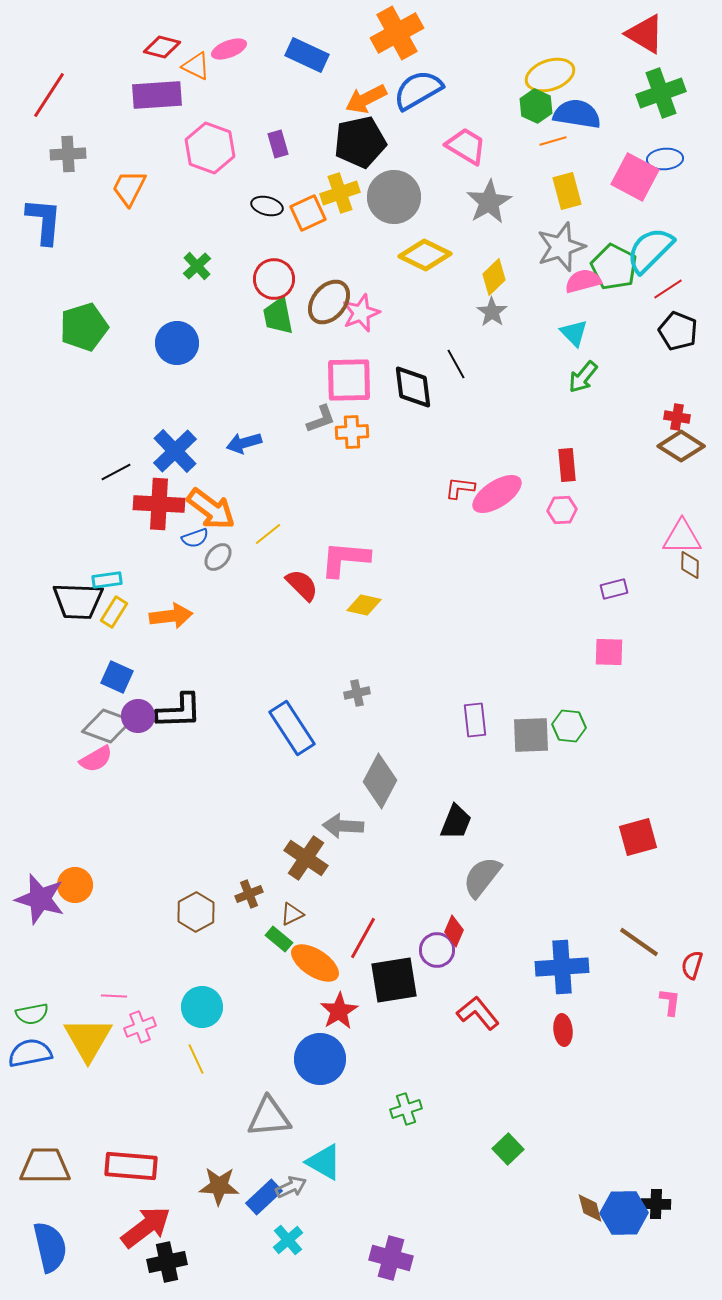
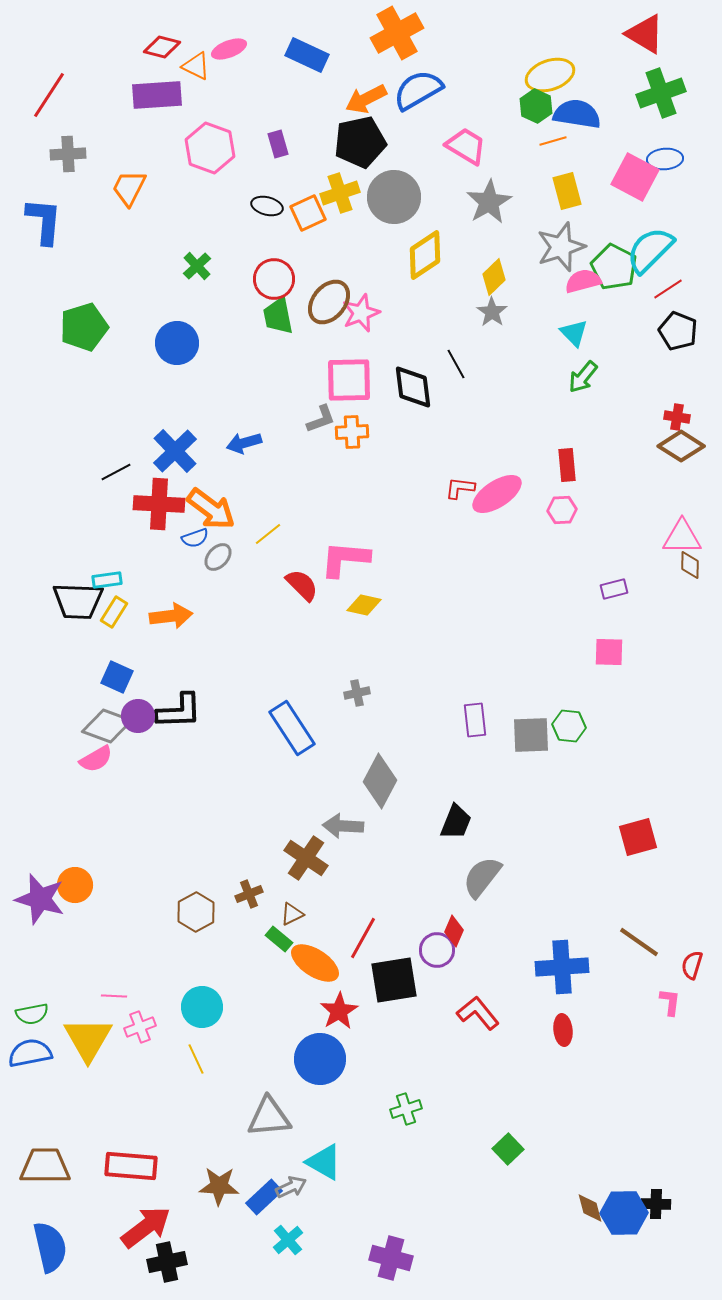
yellow diamond at (425, 255): rotated 60 degrees counterclockwise
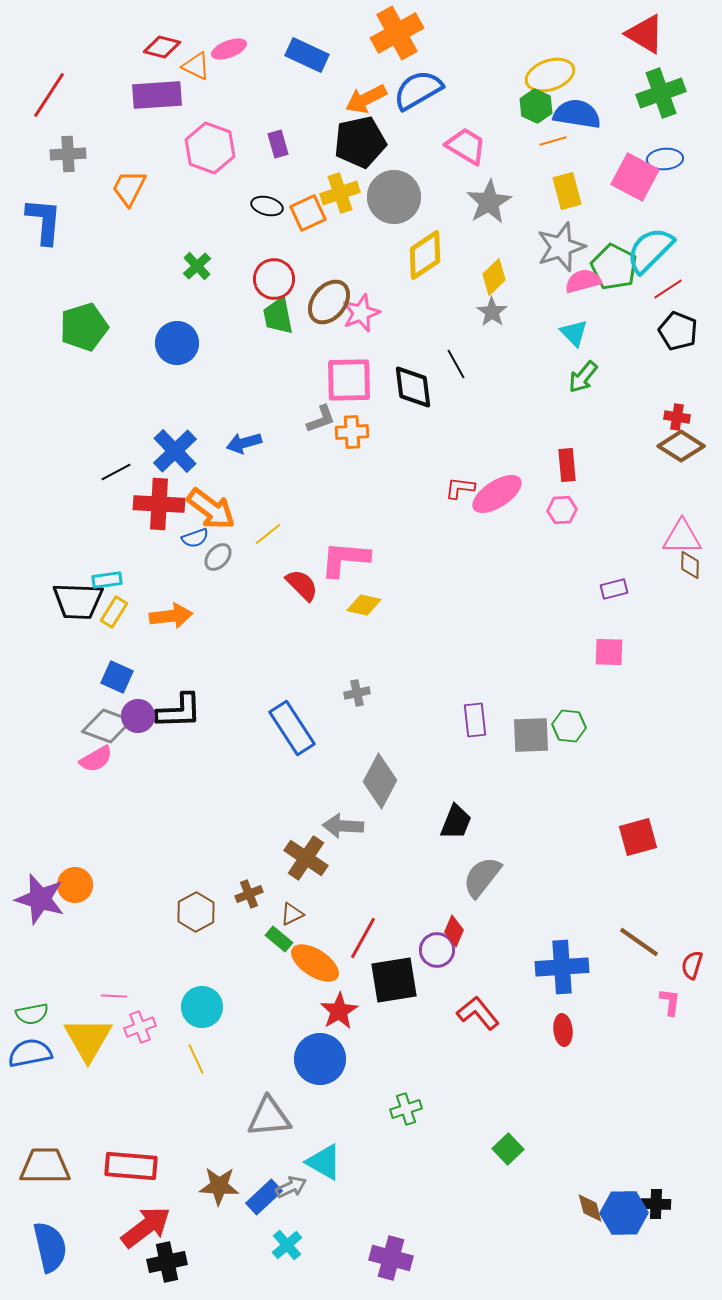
cyan cross at (288, 1240): moved 1 px left, 5 px down
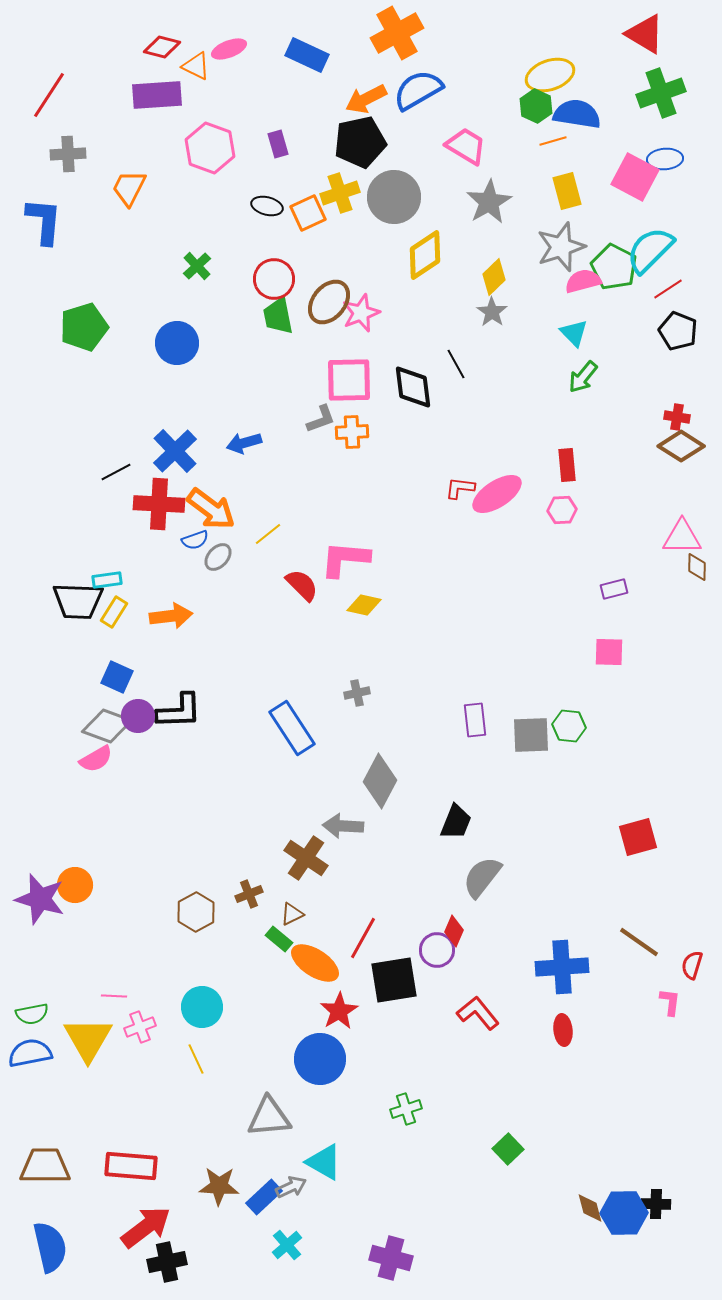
blue semicircle at (195, 538): moved 2 px down
brown diamond at (690, 565): moved 7 px right, 2 px down
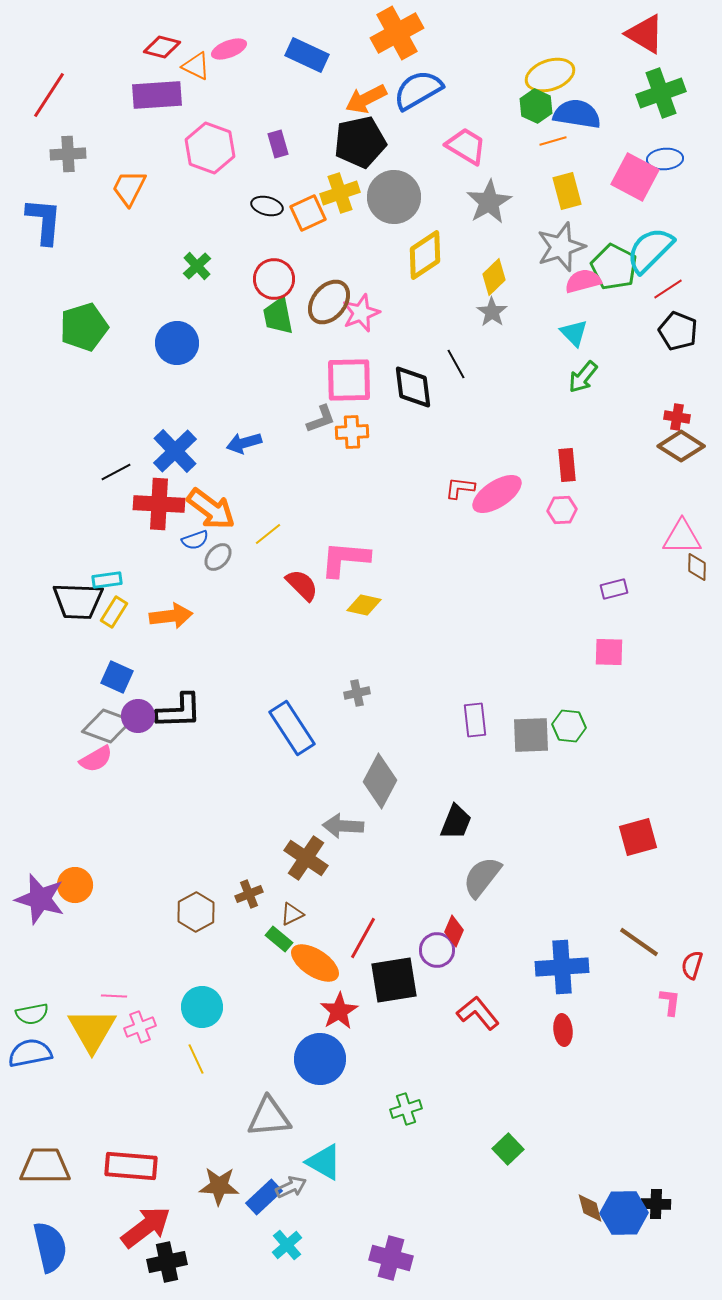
yellow triangle at (88, 1039): moved 4 px right, 9 px up
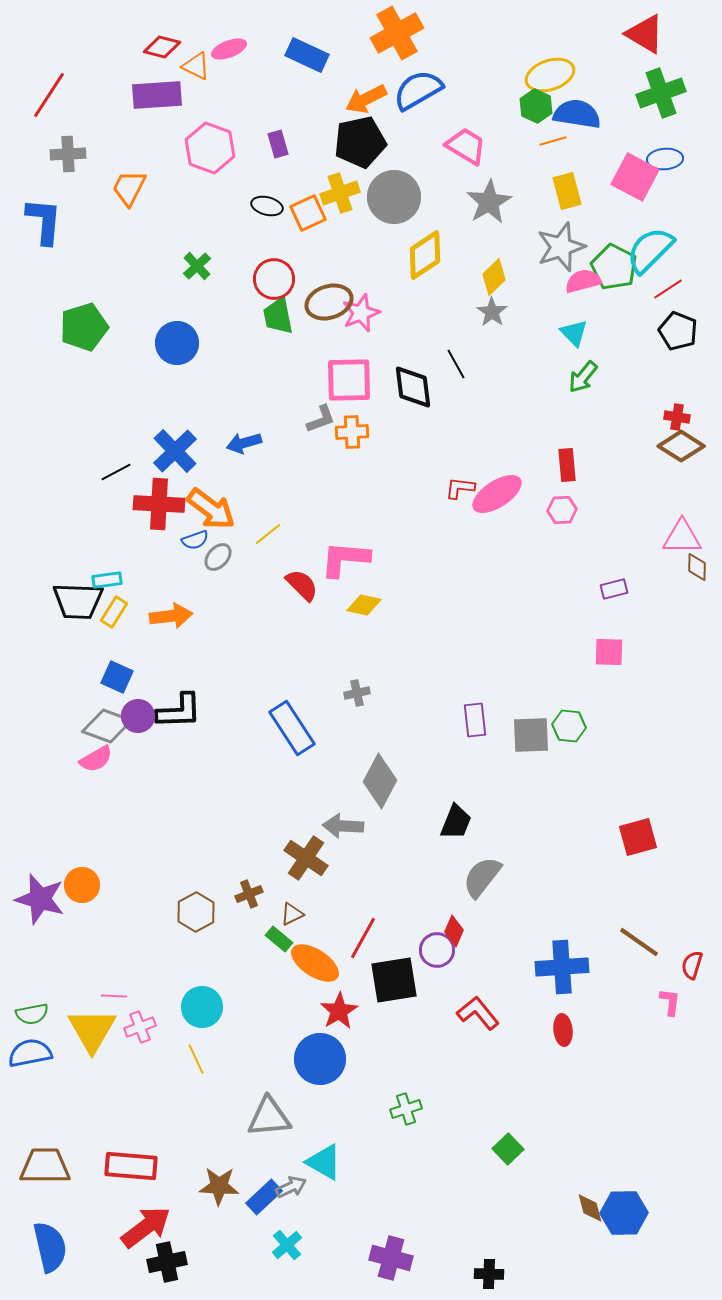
brown ellipse at (329, 302): rotated 33 degrees clockwise
orange circle at (75, 885): moved 7 px right
black cross at (656, 1204): moved 167 px left, 70 px down
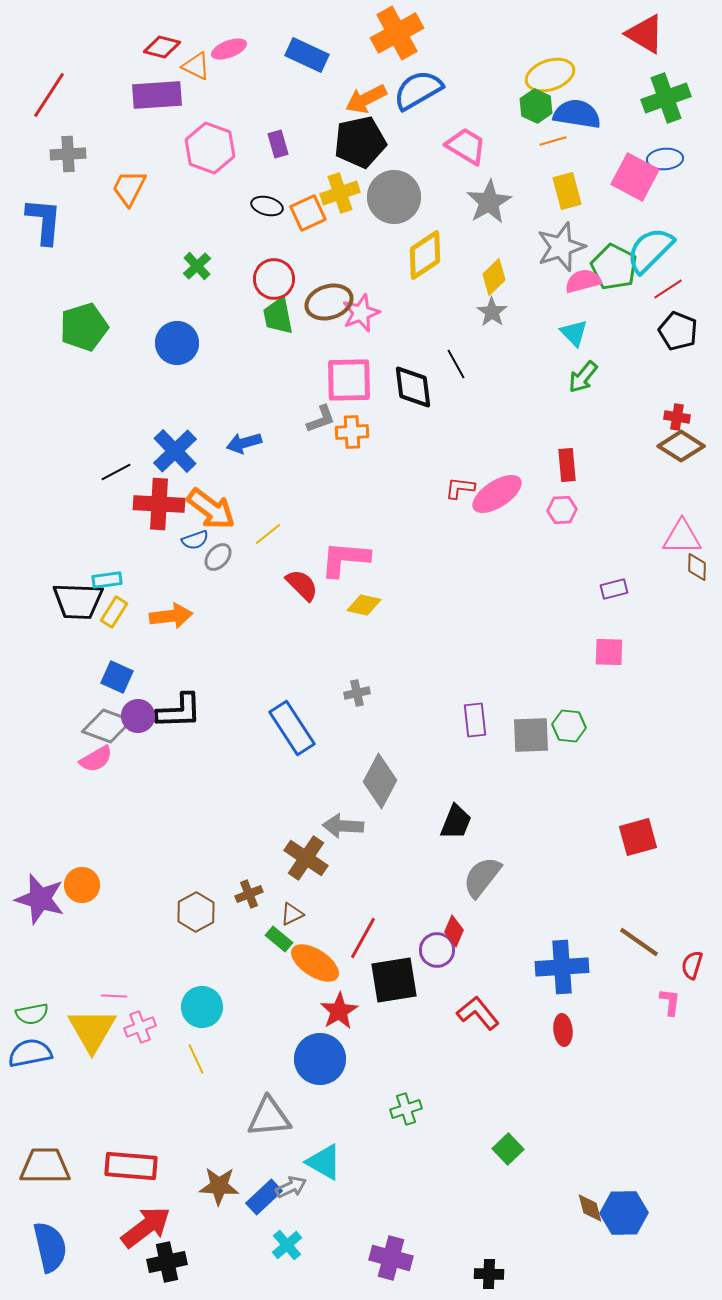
green cross at (661, 93): moved 5 px right, 5 px down
